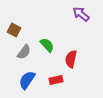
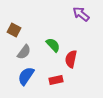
green semicircle: moved 6 px right
blue semicircle: moved 1 px left, 4 px up
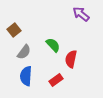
brown square: rotated 24 degrees clockwise
blue semicircle: rotated 30 degrees counterclockwise
red rectangle: rotated 24 degrees counterclockwise
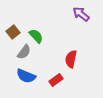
brown square: moved 1 px left, 2 px down
green semicircle: moved 17 px left, 9 px up
blue semicircle: rotated 72 degrees counterclockwise
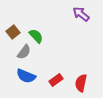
red semicircle: moved 10 px right, 24 px down
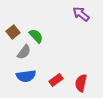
blue semicircle: rotated 30 degrees counterclockwise
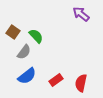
brown square: rotated 16 degrees counterclockwise
blue semicircle: moved 1 px right; rotated 30 degrees counterclockwise
